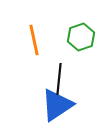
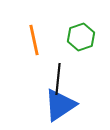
black line: moved 1 px left
blue triangle: moved 3 px right
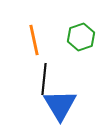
black line: moved 14 px left
blue triangle: rotated 27 degrees counterclockwise
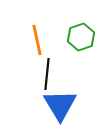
orange line: moved 3 px right
black line: moved 3 px right, 5 px up
